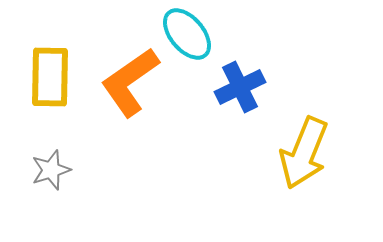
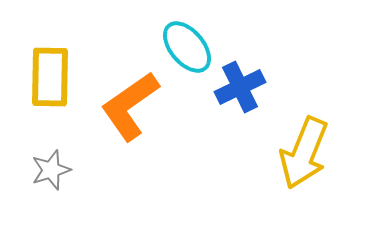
cyan ellipse: moved 13 px down
orange L-shape: moved 24 px down
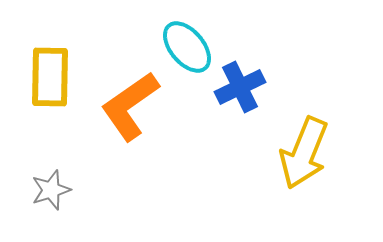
gray star: moved 20 px down
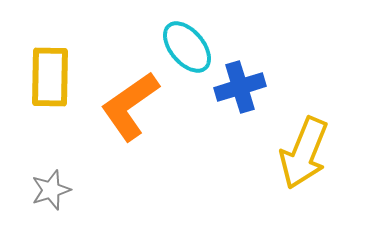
blue cross: rotated 9 degrees clockwise
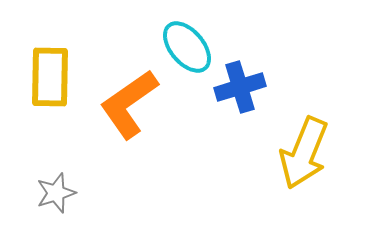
orange L-shape: moved 1 px left, 2 px up
gray star: moved 5 px right, 3 px down
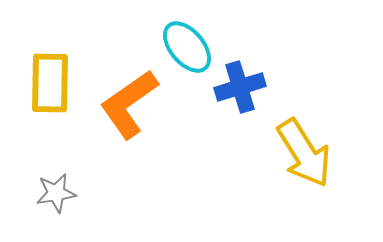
yellow rectangle: moved 6 px down
yellow arrow: rotated 54 degrees counterclockwise
gray star: rotated 9 degrees clockwise
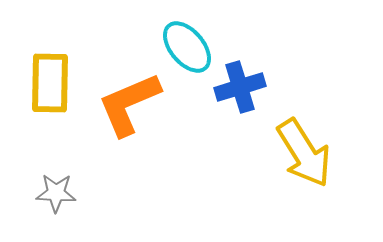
orange L-shape: rotated 12 degrees clockwise
gray star: rotated 12 degrees clockwise
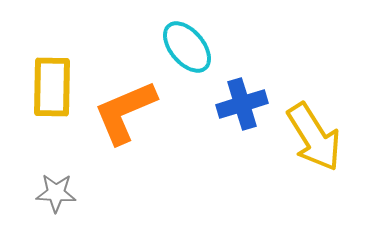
yellow rectangle: moved 2 px right, 4 px down
blue cross: moved 2 px right, 17 px down
orange L-shape: moved 4 px left, 8 px down
yellow arrow: moved 10 px right, 16 px up
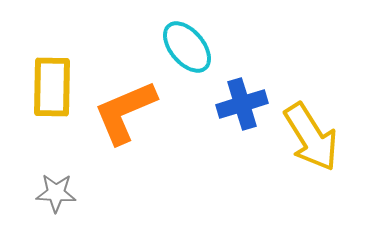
yellow arrow: moved 3 px left
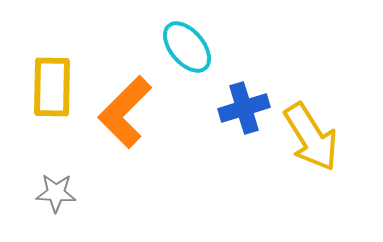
blue cross: moved 2 px right, 4 px down
orange L-shape: rotated 22 degrees counterclockwise
